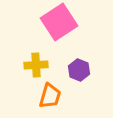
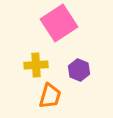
pink square: moved 1 px down
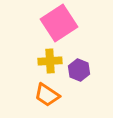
yellow cross: moved 14 px right, 4 px up
orange trapezoid: moved 3 px left, 1 px up; rotated 108 degrees clockwise
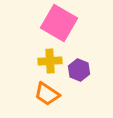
pink square: rotated 27 degrees counterclockwise
orange trapezoid: moved 1 px up
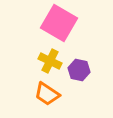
yellow cross: rotated 30 degrees clockwise
purple hexagon: rotated 10 degrees counterclockwise
